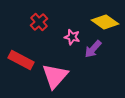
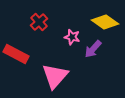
red rectangle: moved 5 px left, 6 px up
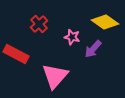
red cross: moved 2 px down
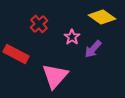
yellow diamond: moved 3 px left, 5 px up
pink star: rotated 21 degrees clockwise
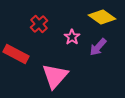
purple arrow: moved 5 px right, 2 px up
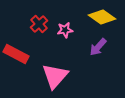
pink star: moved 7 px left, 7 px up; rotated 28 degrees clockwise
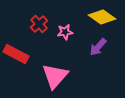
pink star: moved 2 px down
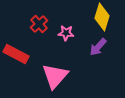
yellow diamond: rotated 72 degrees clockwise
pink star: moved 1 px right, 1 px down; rotated 14 degrees clockwise
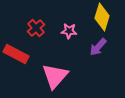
red cross: moved 3 px left, 4 px down
pink star: moved 3 px right, 2 px up
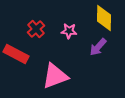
yellow diamond: moved 2 px right, 1 px down; rotated 16 degrees counterclockwise
red cross: moved 1 px down
pink triangle: rotated 28 degrees clockwise
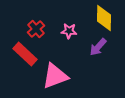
red rectangle: moved 9 px right; rotated 15 degrees clockwise
